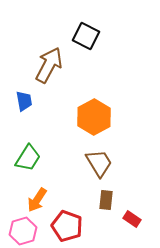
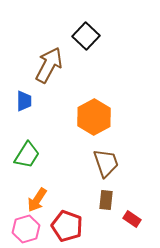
black square: rotated 16 degrees clockwise
blue trapezoid: rotated 10 degrees clockwise
green trapezoid: moved 1 px left, 3 px up
brown trapezoid: moved 7 px right; rotated 12 degrees clockwise
pink hexagon: moved 3 px right, 2 px up
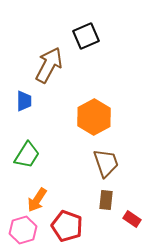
black square: rotated 24 degrees clockwise
pink hexagon: moved 3 px left, 1 px down
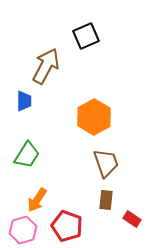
brown arrow: moved 3 px left, 1 px down
